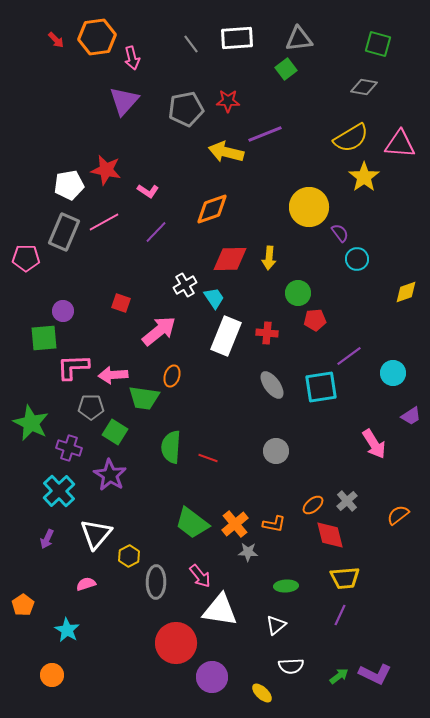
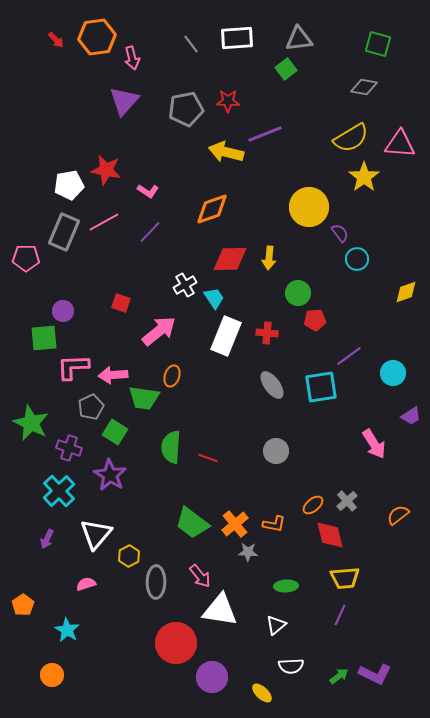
purple line at (156, 232): moved 6 px left
gray pentagon at (91, 407): rotated 25 degrees counterclockwise
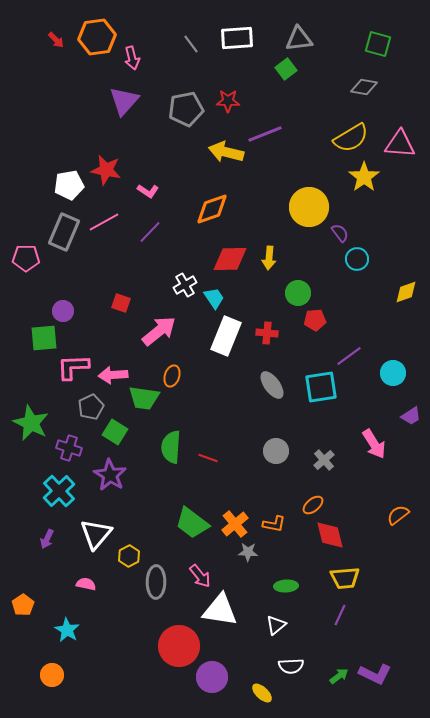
gray cross at (347, 501): moved 23 px left, 41 px up
pink semicircle at (86, 584): rotated 30 degrees clockwise
red circle at (176, 643): moved 3 px right, 3 px down
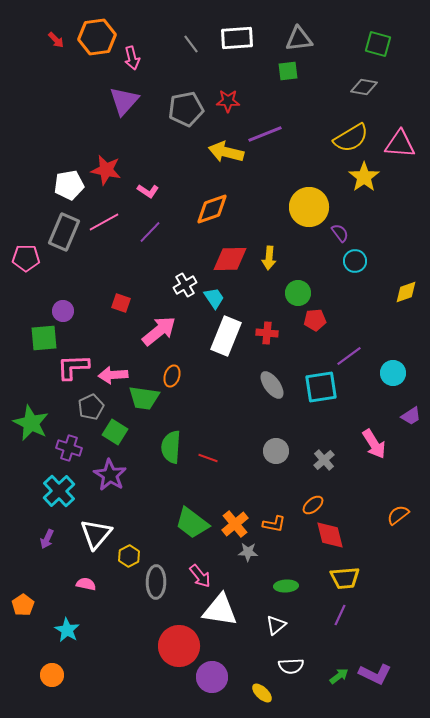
green square at (286, 69): moved 2 px right, 2 px down; rotated 30 degrees clockwise
cyan circle at (357, 259): moved 2 px left, 2 px down
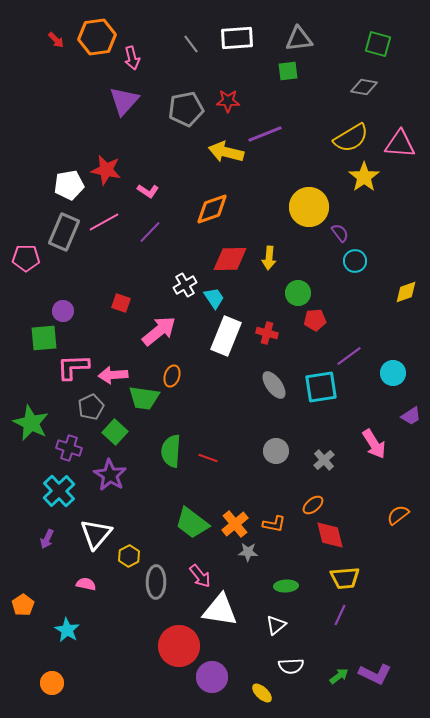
red cross at (267, 333): rotated 10 degrees clockwise
gray ellipse at (272, 385): moved 2 px right
green square at (115, 432): rotated 10 degrees clockwise
green semicircle at (171, 447): moved 4 px down
orange circle at (52, 675): moved 8 px down
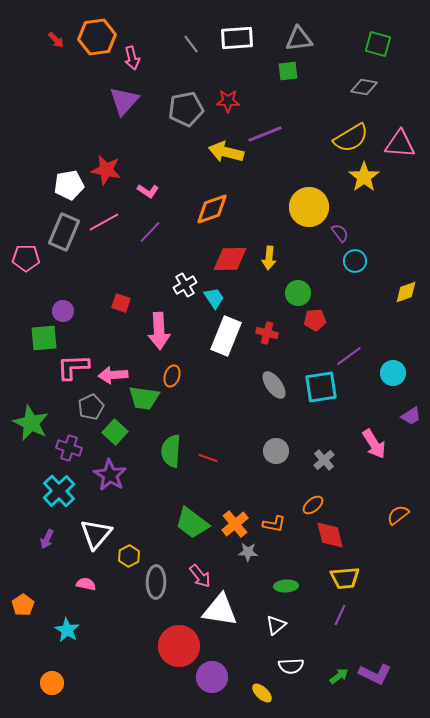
pink arrow at (159, 331): rotated 126 degrees clockwise
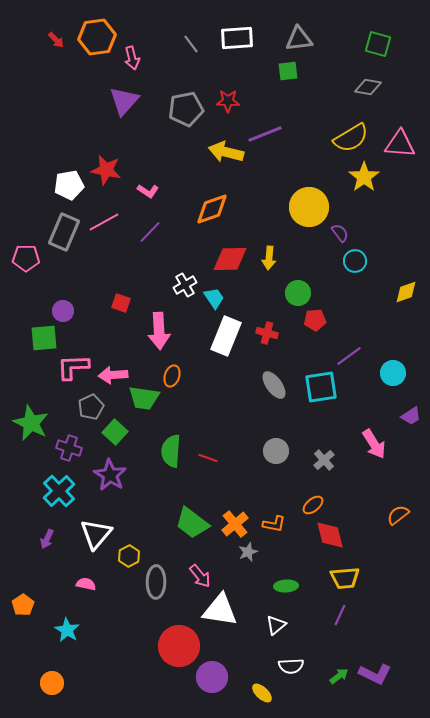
gray diamond at (364, 87): moved 4 px right
gray star at (248, 552): rotated 24 degrees counterclockwise
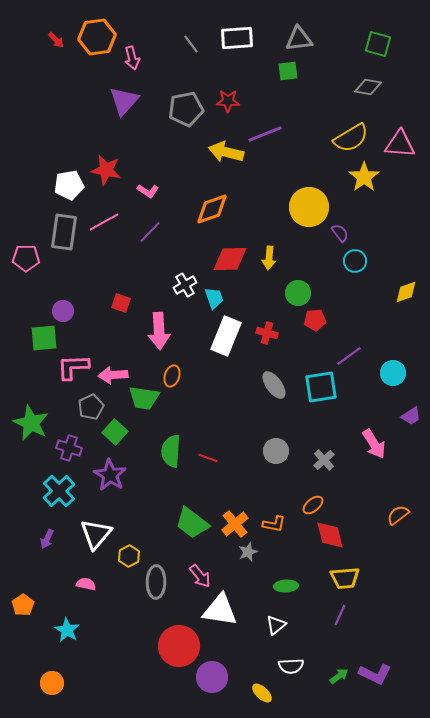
gray rectangle at (64, 232): rotated 15 degrees counterclockwise
cyan trapezoid at (214, 298): rotated 15 degrees clockwise
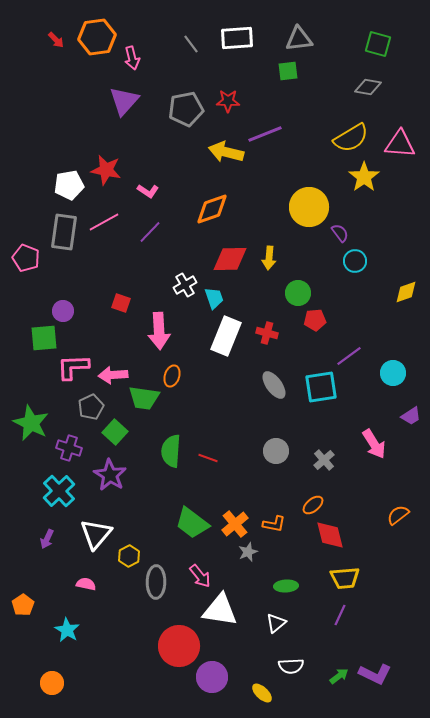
pink pentagon at (26, 258): rotated 20 degrees clockwise
white triangle at (276, 625): moved 2 px up
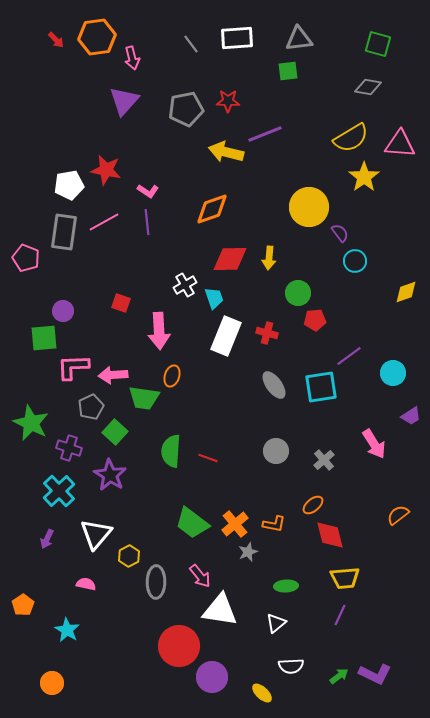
purple line at (150, 232): moved 3 px left, 10 px up; rotated 50 degrees counterclockwise
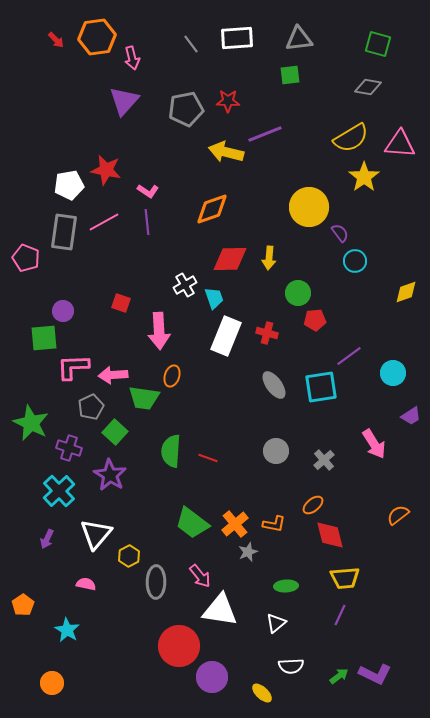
green square at (288, 71): moved 2 px right, 4 px down
